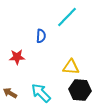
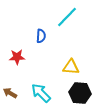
black hexagon: moved 3 px down
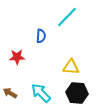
black hexagon: moved 3 px left
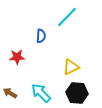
yellow triangle: rotated 30 degrees counterclockwise
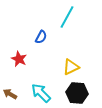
cyan line: rotated 15 degrees counterclockwise
blue semicircle: moved 1 px down; rotated 24 degrees clockwise
red star: moved 2 px right, 2 px down; rotated 28 degrees clockwise
brown arrow: moved 1 px down
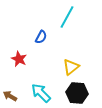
yellow triangle: rotated 12 degrees counterclockwise
brown arrow: moved 2 px down
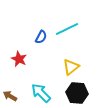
cyan line: moved 12 px down; rotated 35 degrees clockwise
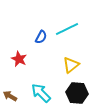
yellow triangle: moved 2 px up
